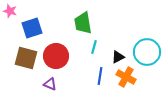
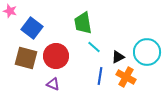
blue square: rotated 35 degrees counterclockwise
cyan line: rotated 64 degrees counterclockwise
purple triangle: moved 3 px right
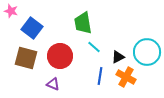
pink star: moved 1 px right
red circle: moved 4 px right
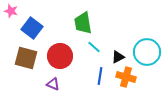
orange cross: rotated 12 degrees counterclockwise
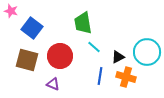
brown square: moved 1 px right, 2 px down
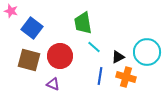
brown square: moved 2 px right
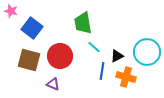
black triangle: moved 1 px left, 1 px up
blue line: moved 2 px right, 5 px up
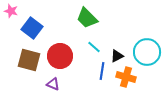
green trapezoid: moved 4 px right, 5 px up; rotated 35 degrees counterclockwise
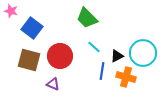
cyan circle: moved 4 px left, 1 px down
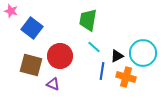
green trapezoid: moved 1 px right, 2 px down; rotated 55 degrees clockwise
brown square: moved 2 px right, 5 px down
